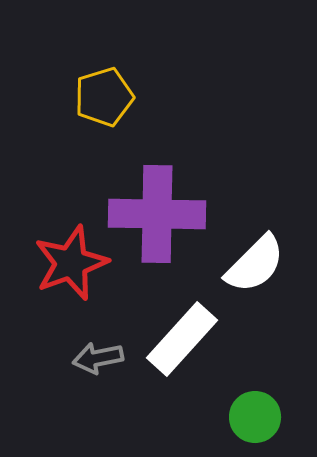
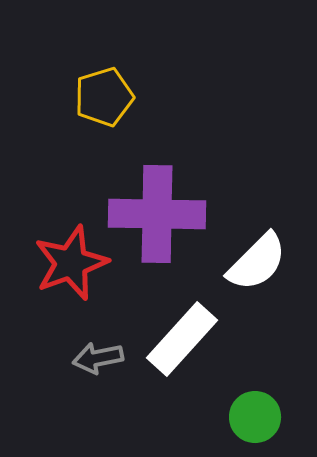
white semicircle: moved 2 px right, 2 px up
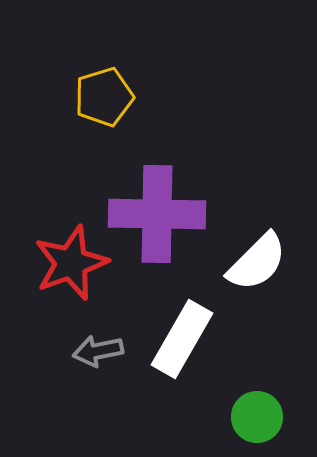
white rectangle: rotated 12 degrees counterclockwise
gray arrow: moved 7 px up
green circle: moved 2 px right
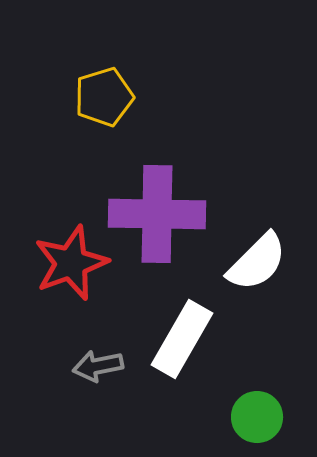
gray arrow: moved 15 px down
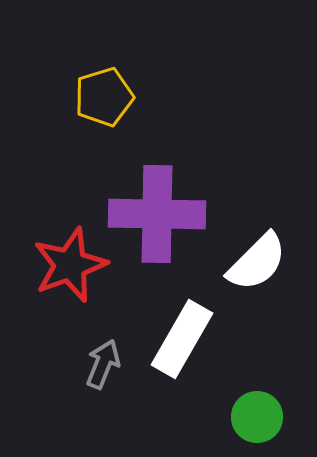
red star: moved 1 px left, 2 px down
gray arrow: moved 5 px right, 2 px up; rotated 123 degrees clockwise
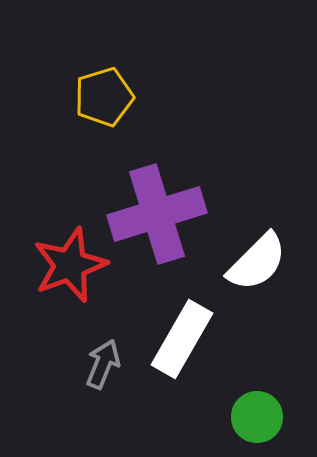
purple cross: rotated 18 degrees counterclockwise
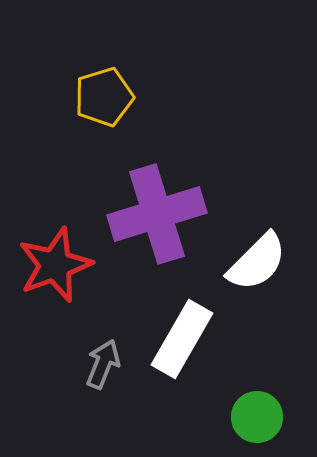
red star: moved 15 px left
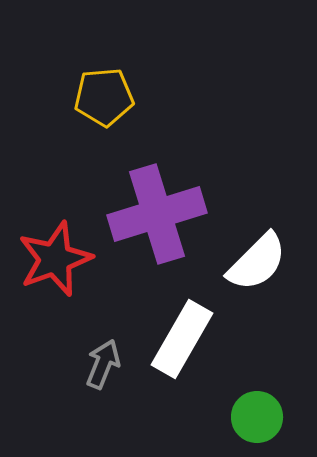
yellow pentagon: rotated 12 degrees clockwise
red star: moved 6 px up
